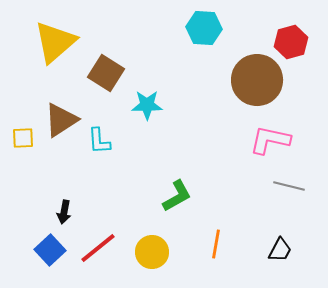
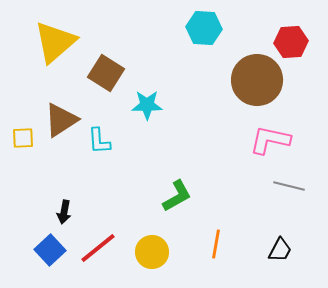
red hexagon: rotated 12 degrees clockwise
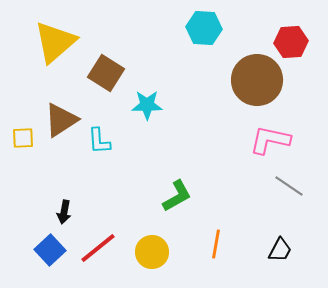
gray line: rotated 20 degrees clockwise
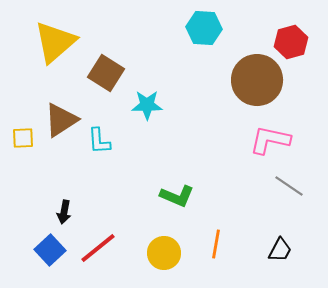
red hexagon: rotated 12 degrees counterclockwise
green L-shape: rotated 52 degrees clockwise
yellow circle: moved 12 px right, 1 px down
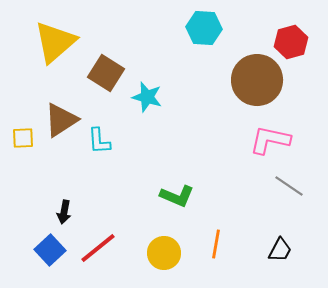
cyan star: moved 8 px up; rotated 16 degrees clockwise
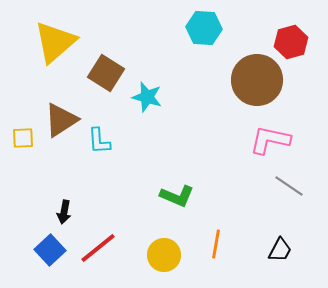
yellow circle: moved 2 px down
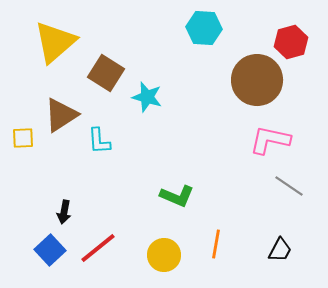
brown triangle: moved 5 px up
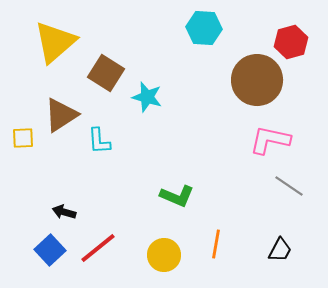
black arrow: rotated 95 degrees clockwise
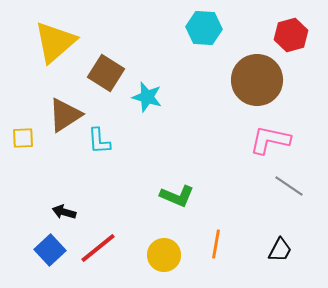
red hexagon: moved 7 px up
brown triangle: moved 4 px right
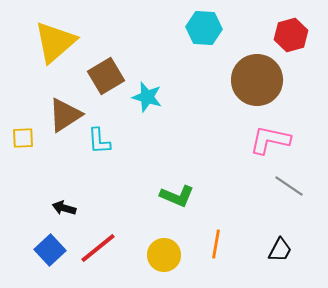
brown square: moved 3 px down; rotated 27 degrees clockwise
black arrow: moved 4 px up
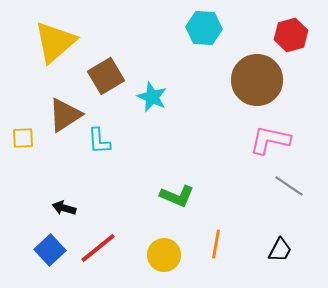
cyan star: moved 5 px right; rotated 8 degrees clockwise
